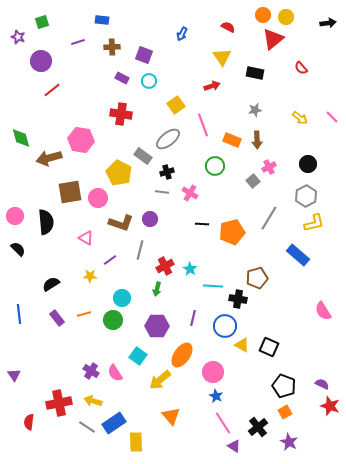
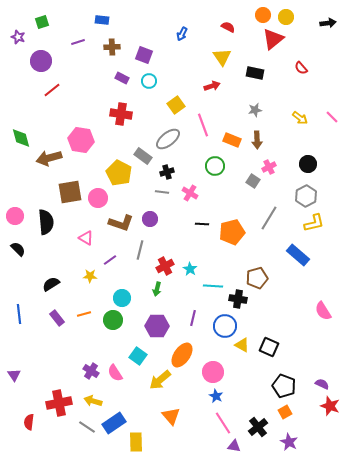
gray square at (253, 181): rotated 16 degrees counterclockwise
purple triangle at (234, 446): rotated 24 degrees counterclockwise
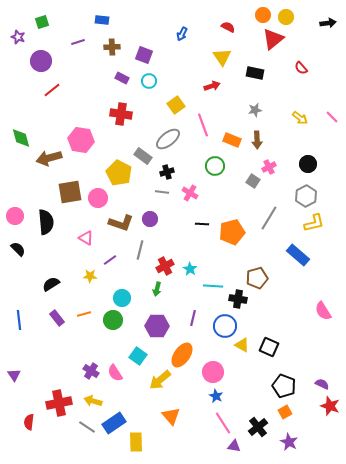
blue line at (19, 314): moved 6 px down
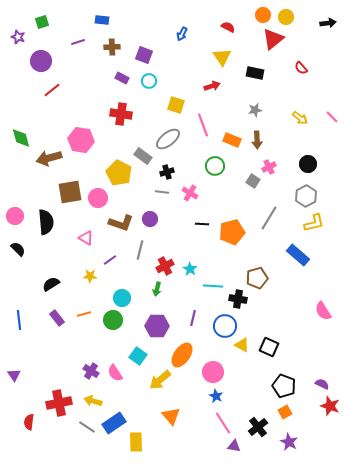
yellow square at (176, 105): rotated 36 degrees counterclockwise
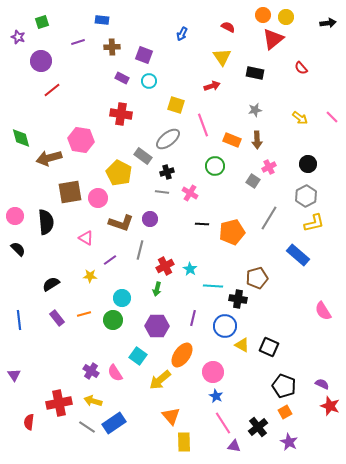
yellow rectangle at (136, 442): moved 48 px right
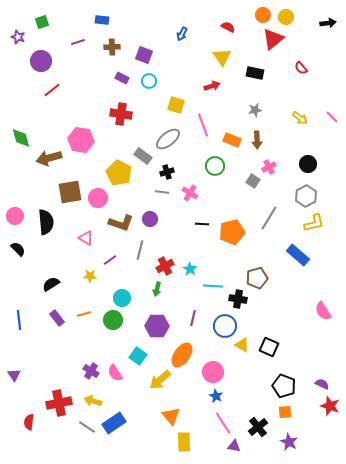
orange square at (285, 412): rotated 24 degrees clockwise
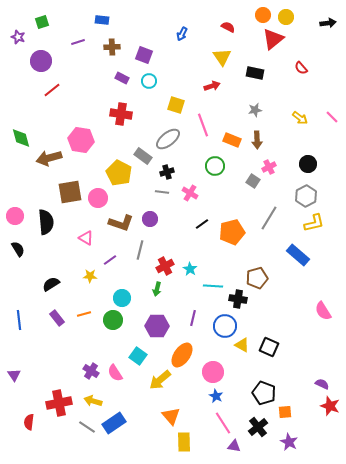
black line at (202, 224): rotated 40 degrees counterclockwise
black semicircle at (18, 249): rotated 14 degrees clockwise
black pentagon at (284, 386): moved 20 px left, 7 px down
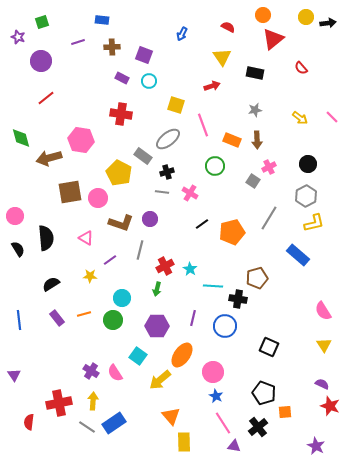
yellow circle at (286, 17): moved 20 px right
red line at (52, 90): moved 6 px left, 8 px down
black semicircle at (46, 222): moved 16 px down
yellow triangle at (242, 345): moved 82 px right; rotated 28 degrees clockwise
yellow arrow at (93, 401): rotated 78 degrees clockwise
purple star at (289, 442): moved 27 px right, 4 px down
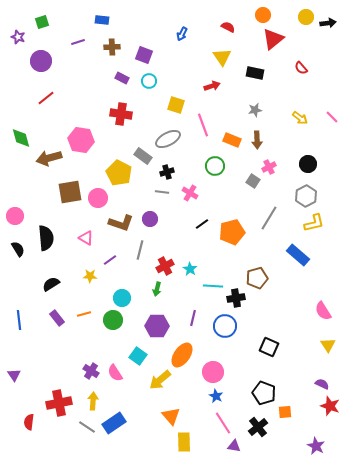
gray ellipse at (168, 139): rotated 10 degrees clockwise
black cross at (238, 299): moved 2 px left, 1 px up; rotated 18 degrees counterclockwise
yellow triangle at (324, 345): moved 4 px right
